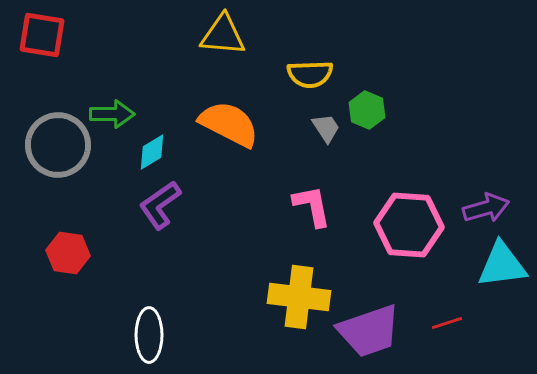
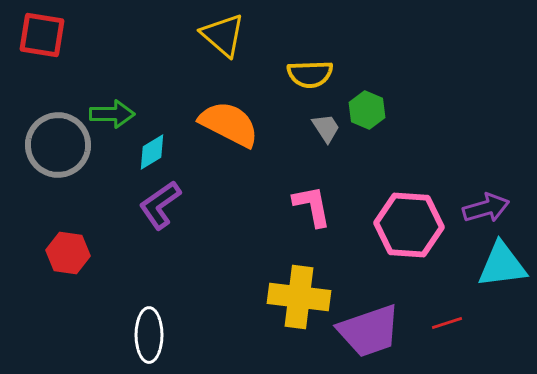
yellow triangle: rotated 36 degrees clockwise
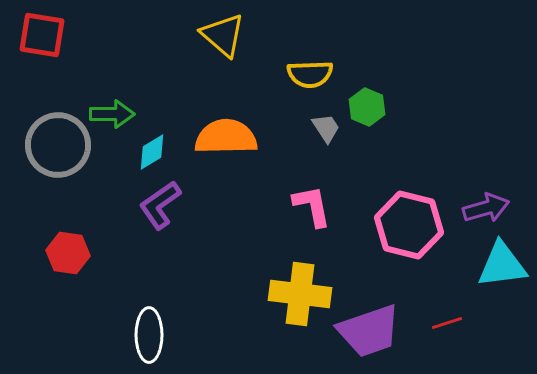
green hexagon: moved 3 px up
orange semicircle: moved 3 px left, 13 px down; rotated 28 degrees counterclockwise
pink hexagon: rotated 10 degrees clockwise
yellow cross: moved 1 px right, 3 px up
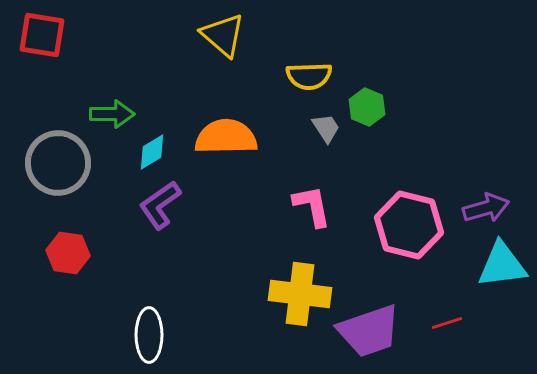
yellow semicircle: moved 1 px left, 2 px down
gray circle: moved 18 px down
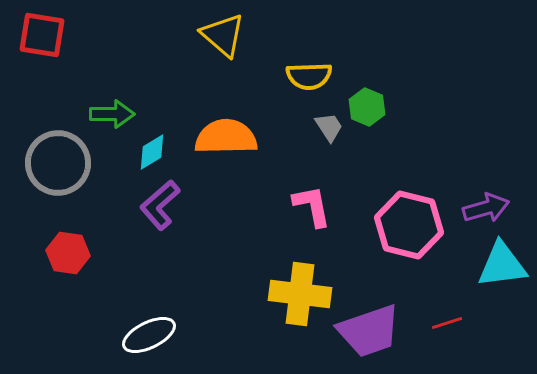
gray trapezoid: moved 3 px right, 1 px up
purple L-shape: rotated 6 degrees counterclockwise
white ellipse: rotated 64 degrees clockwise
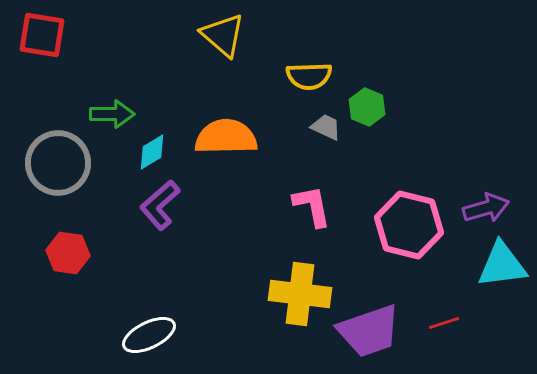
gray trapezoid: moved 3 px left; rotated 32 degrees counterclockwise
red line: moved 3 px left
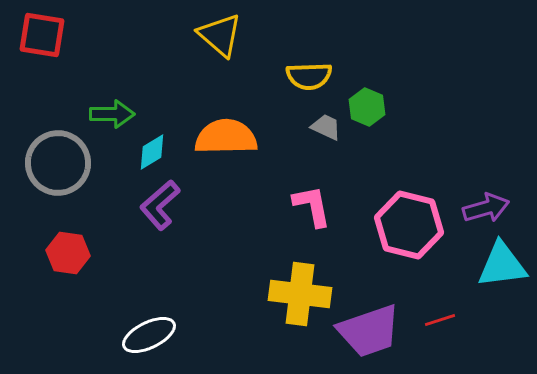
yellow triangle: moved 3 px left
red line: moved 4 px left, 3 px up
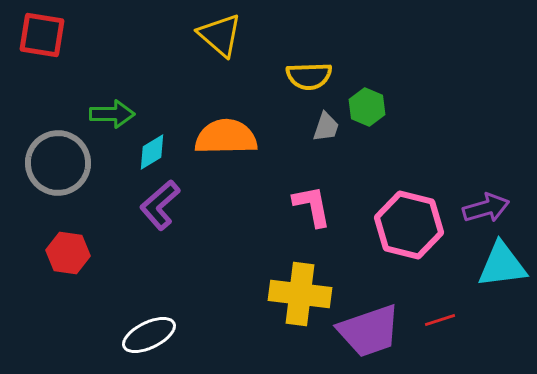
gray trapezoid: rotated 84 degrees clockwise
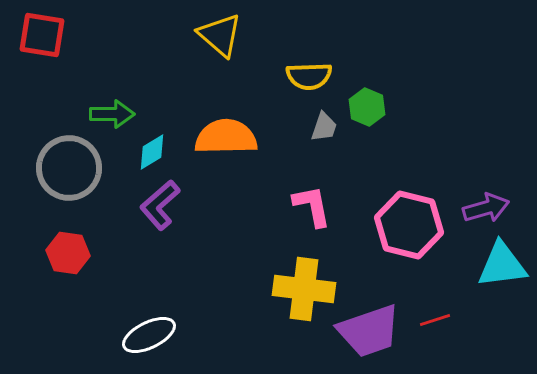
gray trapezoid: moved 2 px left
gray circle: moved 11 px right, 5 px down
yellow cross: moved 4 px right, 5 px up
red line: moved 5 px left
